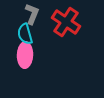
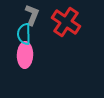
gray L-shape: moved 1 px down
cyan semicircle: moved 1 px left; rotated 15 degrees clockwise
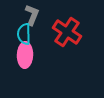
red cross: moved 1 px right, 10 px down
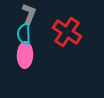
gray L-shape: moved 3 px left, 1 px up
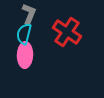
cyan semicircle: rotated 15 degrees clockwise
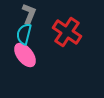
pink ellipse: rotated 40 degrees counterclockwise
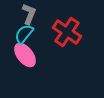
cyan semicircle: rotated 25 degrees clockwise
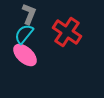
pink ellipse: rotated 10 degrees counterclockwise
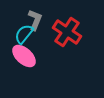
gray L-shape: moved 6 px right, 6 px down
pink ellipse: moved 1 px left, 1 px down
